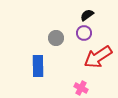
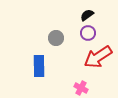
purple circle: moved 4 px right
blue rectangle: moved 1 px right
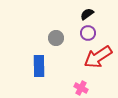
black semicircle: moved 1 px up
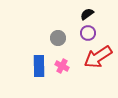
gray circle: moved 2 px right
pink cross: moved 19 px left, 22 px up
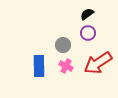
gray circle: moved 5 px right, 7 px down
red arrow: moved 6 px down
pink cross: moved 4 px right
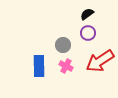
red arrow: moved 2 px right, 2 px up
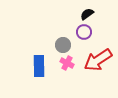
purple circle: moved 4 px left, 1 px up
red arrow: moved 2 px left, 1 px up
pink cross: moved 1 px right, 3 px up
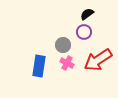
blue rectangle: rotated 10 degrees clockwise
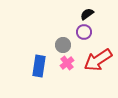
pink cross: rotated 24 degrees clockwise
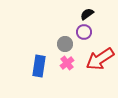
gray circle: moved 2 px right, 1 px up
red arrow: moved 2 px right, 1 px up
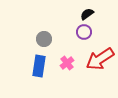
gray circle: moved 21 px left, 5 px up
